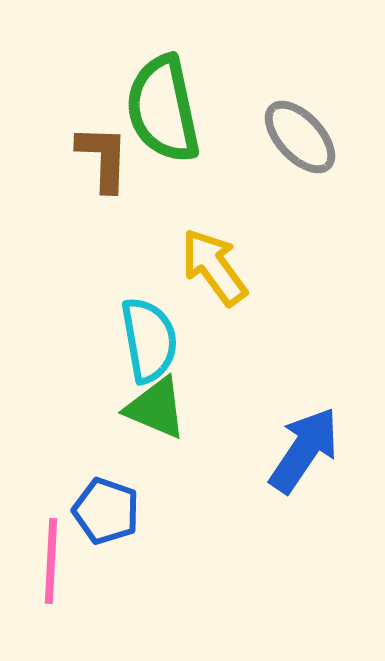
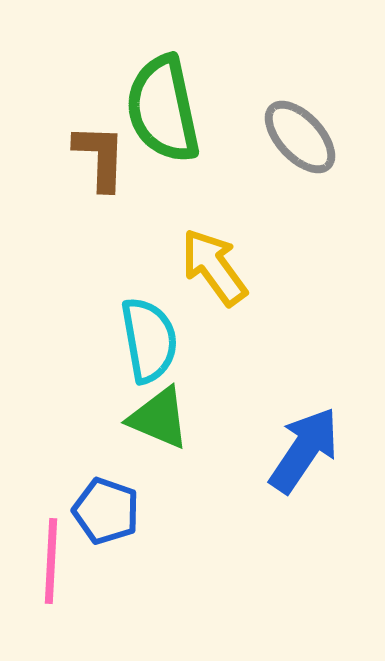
brown L-shape: moved 3 px left, 1 px up
green triangle: moved 3 px right, 10 px down
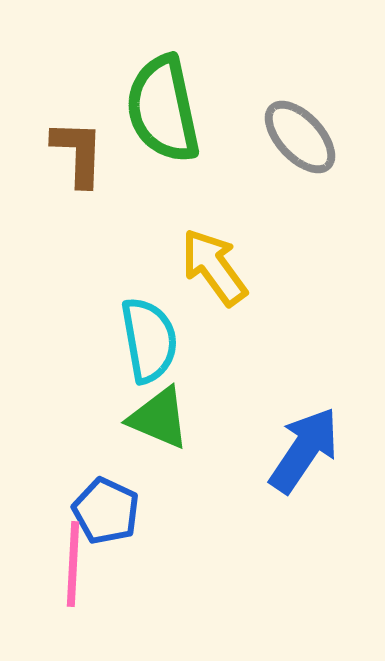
brown L-shape: moved 22 px left, 4 px up
blue pentagon: rotated 6 degrees clockwise
pink line: moved 22 px right, 3 px down
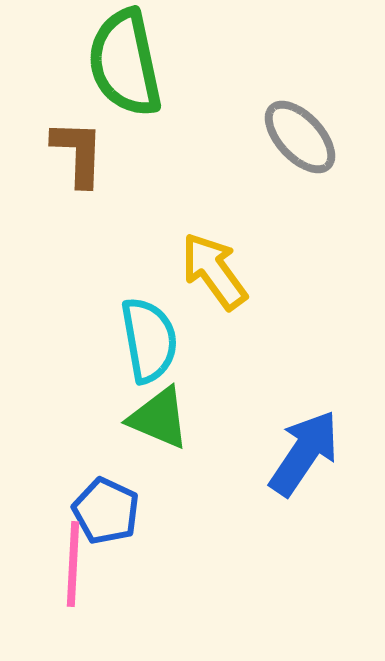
green semicircle: moved 38 px left, 46 px up
yellow arrow: moved 4 px down
blue arrow: moved 3 px down
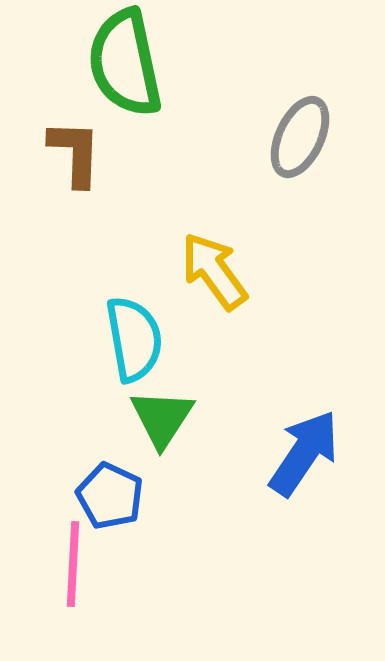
gray ellipse: rotated 68 degrees clockwise
brown L-shape: moved 3 px left
cyan semicircle: moved 15 px left, 1 px up
green triangle: moved 3 px right; rotated 40 degrees clockwise
blue pentagon: moved 4 px right, 15 px up
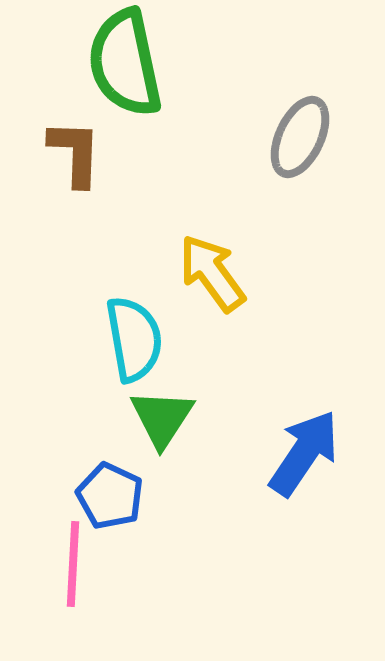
yellow arrow: moved 2 px left, 2 px down
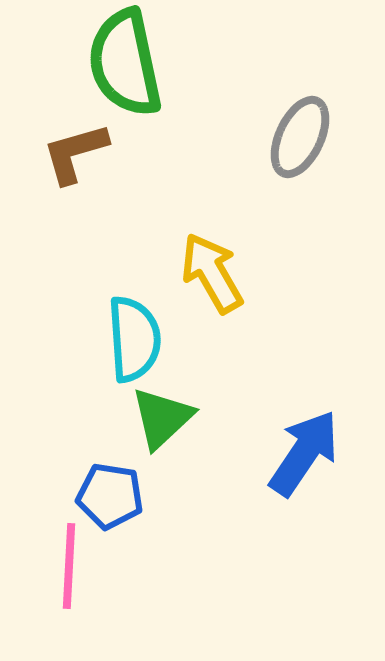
brown L-shape: rotated 108 degrees counterclockwise
yellow arrow: rotated 6 degrees clockwise
cyan semicircle: rotated 6 degrees clockwise
green triangle: rotated 14 degrees clockwise
blue pentagon: rotated 16 degrees counterclockwise
pink line: moved 4 px left, 2 px down
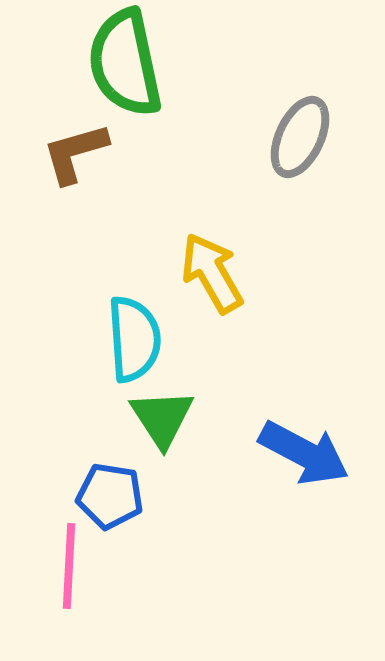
green triangle: rotated 20 degrees counterclockwise
blue arrow: rotated 84 degrees clockwise
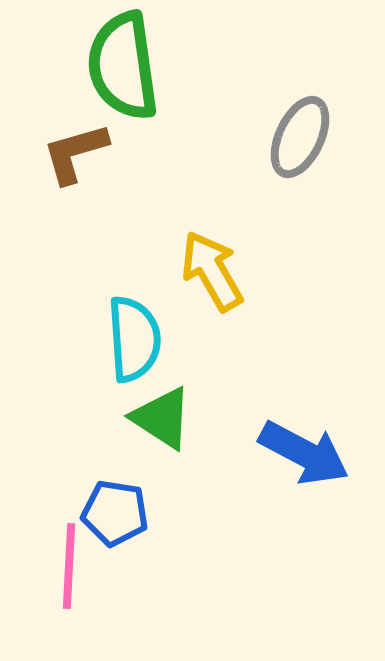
green semicircle: moved 2 px left, 3 px down; rotated 4 degrees clockwise
yellow arrow: moved 2 px up
green triangle: rotated 24 degrees counterclockwise
blue pentagon: moved 5 px right, 17 px down
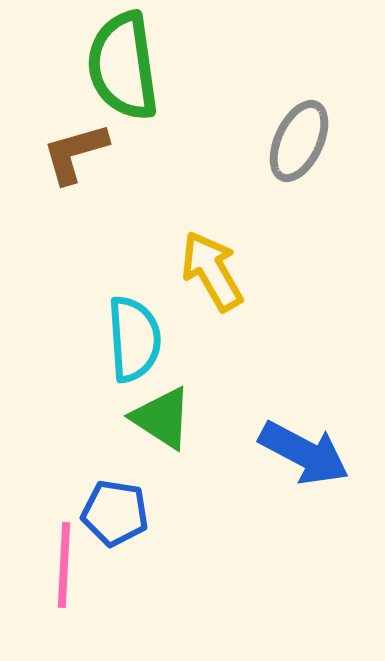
gray ellipse: moved 1 px left, 4 px down
pink line: moved 5 px left, 1 px up
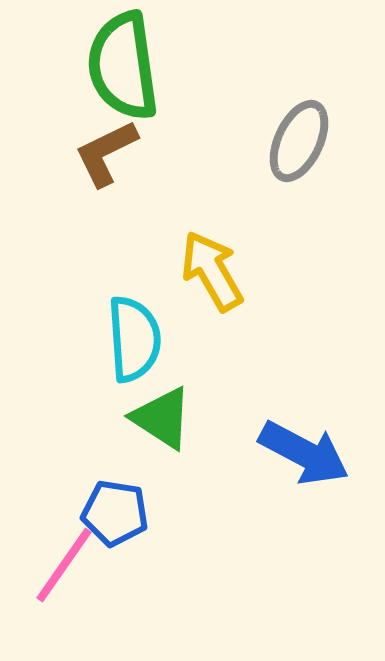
brown L-shape: moved 31 px right; rotated 10 degrees counterclockwise
pink line: rotated 32 degrees clockwise
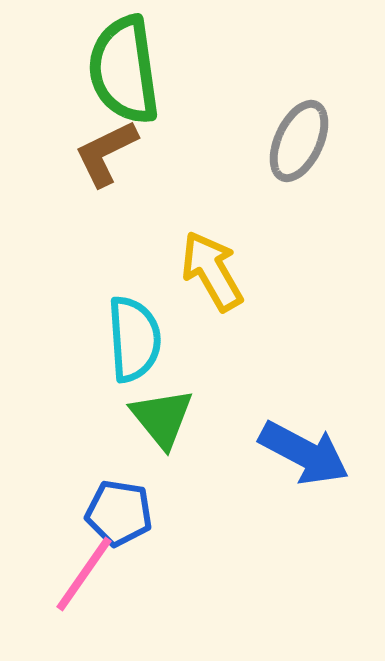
green semicircle: moved 1 px right, 4 px down
green triangle: rotated 18 degrees clockwise
blue pentagon: moved 4 px right
pink line: moved 20 px right, 9 px down
